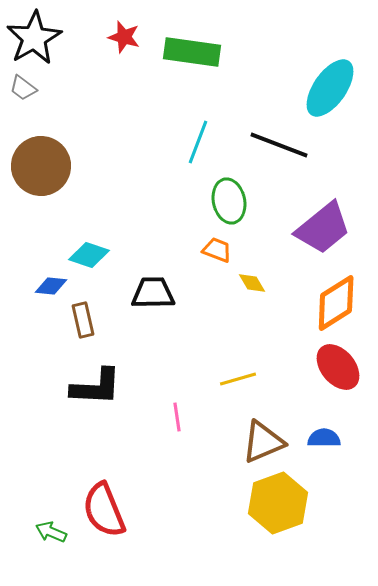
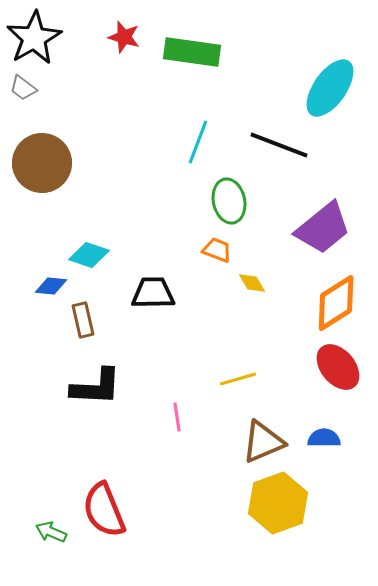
brown circle: moved 1 px right, 3 px up
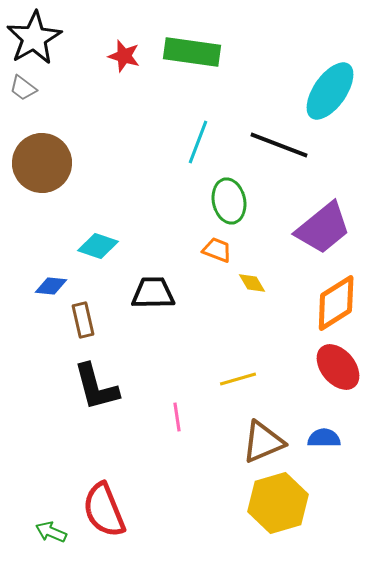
red star: moved 19 px down
cyan ellipse: moved 3 px down
cyan diamond: moved 9 px right, 9 px up
black L-shape: rotated 72 degrees clockwise
yellow hexagon: rotated 4 degrees clockwise
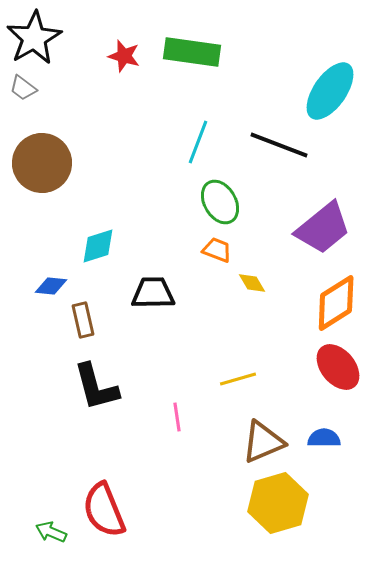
green ellipse: moved 9 px left, 1 px down; rotated 18 degrees counterclockwise
cyan diamond: rotated 36 degrees counterclockwise
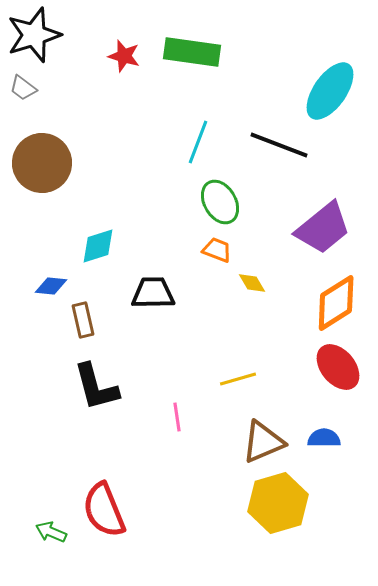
black star: moved 3 px up; rotated 12 degrees clockwise
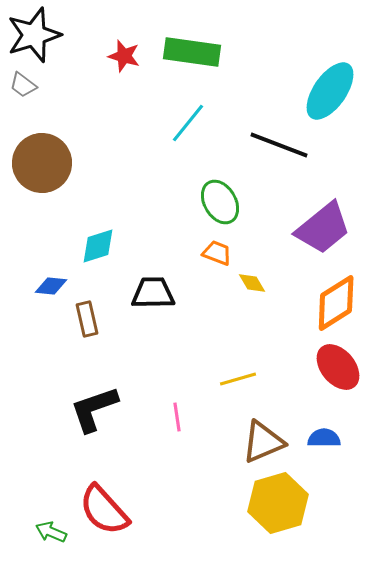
gray trapezoid: moved 3 px up
cyan line: moved 10 px left, 19 px up; rotated 18 degrees clockwise
orange trapezoid: moved 3 px down
brown rectangle: moved 4 px right, 1 px up
black L-shape: moved 2 px left, 22 px down; rotated 86 degrees clockwise
red semicircle: rotated 20 degrees counterclockwise
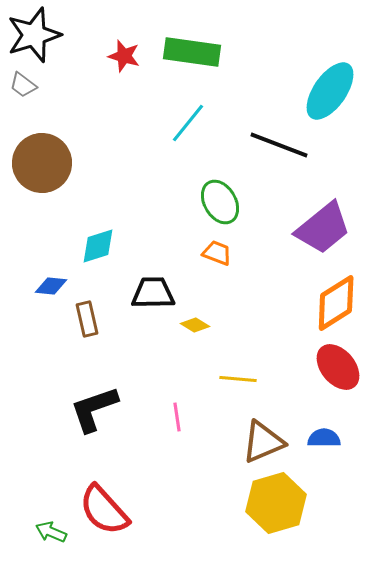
yellow diamond: moved 57 px left, 42 px down; rotated 28 degrees counterclockwise
yellow line: rotated 21 degrees clockwise
yellow hexagon: moved 2 px left
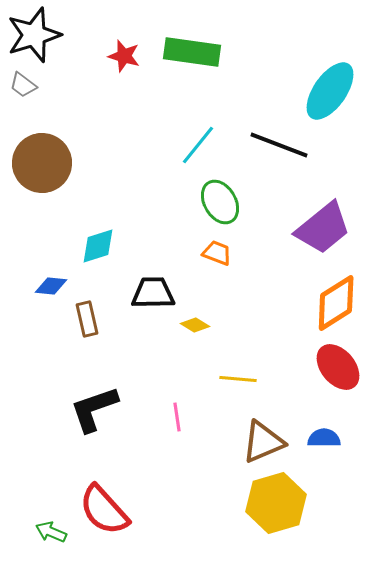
cyan line: moved 10 px right, 22 px down
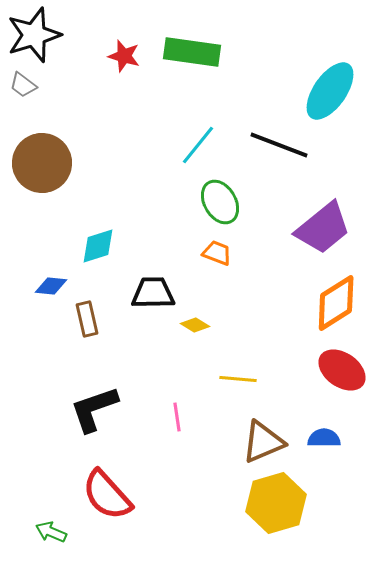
red ellipse: moved 4 px right, 3 px down; rotated 15 degrees counterclockwise
red semicircle: moved 3 px right, 15 px up
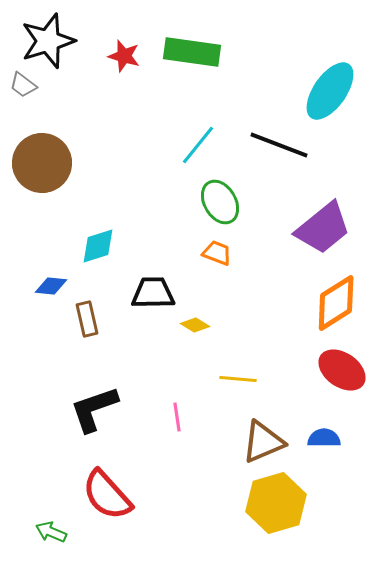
black star: moved 14 px right, 6 px down
